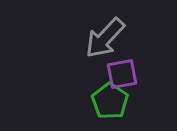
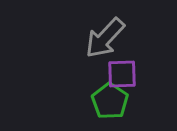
purple square: rotated 8 degrees clockwise
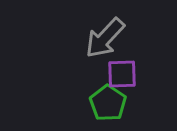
green pentagon: moved 2 px left, 2 px down
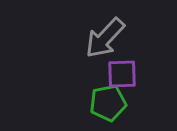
green pentagon: rotated 27 degrees clockwise
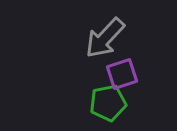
purple square: rotated 16 degrees counterclockwise
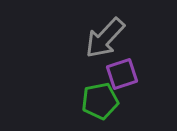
green pentagon: moved 8 px left, 2 px up
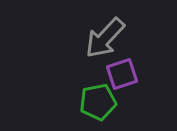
green pentagon: moved 2 px left, 1 px down
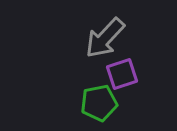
green pentagon: moved 1 px right, 1 px down
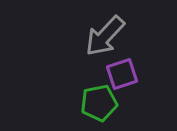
gray arrow: moved 2 px up
